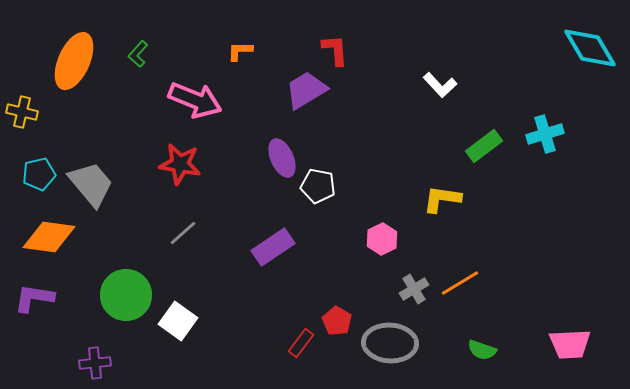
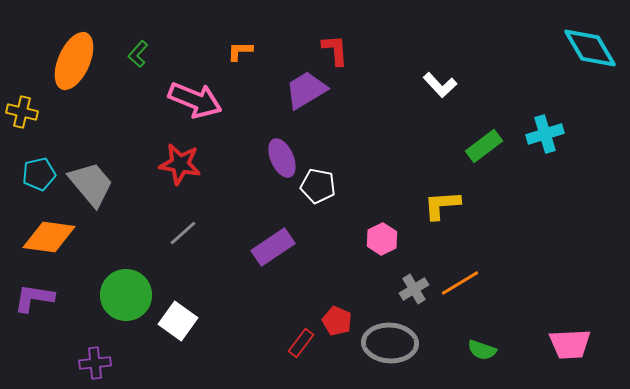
yellow L-shape: moved 6 px down; rotated 12 degrees counterclockwise
red pentagon: rotated 8 degrees counterclockwise
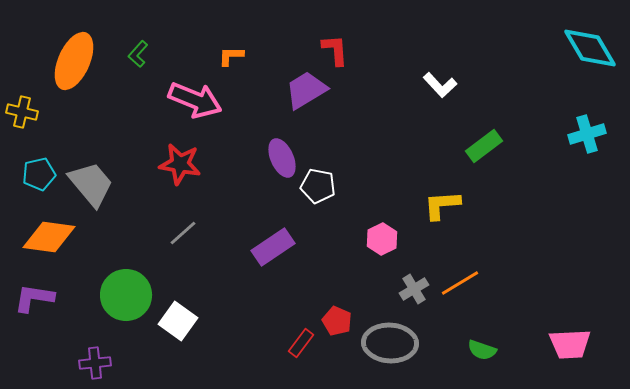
orange L-shape: moved 9 px left, 5 px down
cyan cross: moved 42 px right
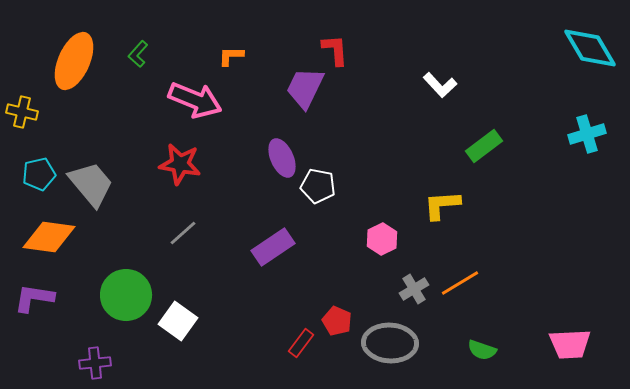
purple trapezoid: moved 1 px left, 2 px up; rotated 33 degrees counterclockwise
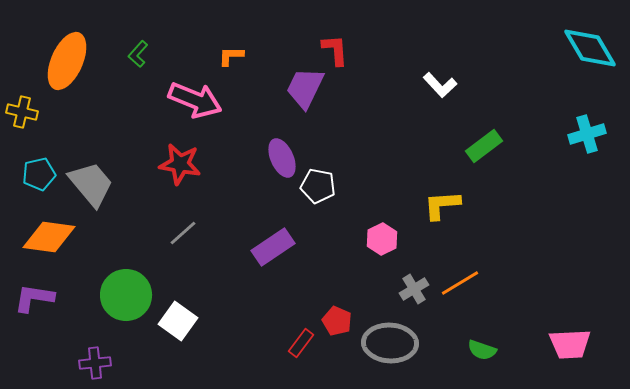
orange ellipse: moved 7 px left
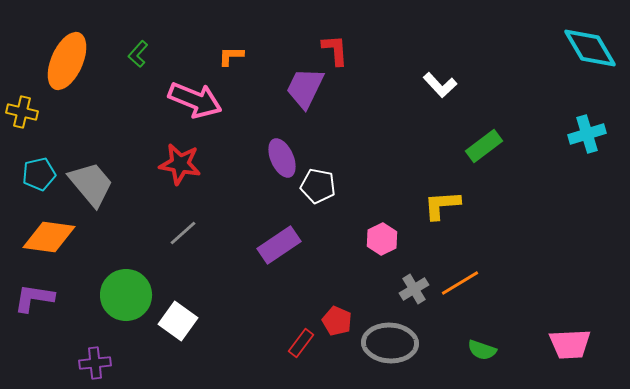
purple rectangle: moved 6 px right, 2 px up
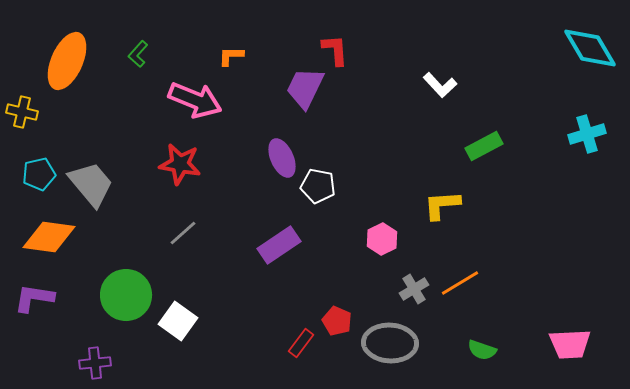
green rectangle: rotated 9 degrees clockwise
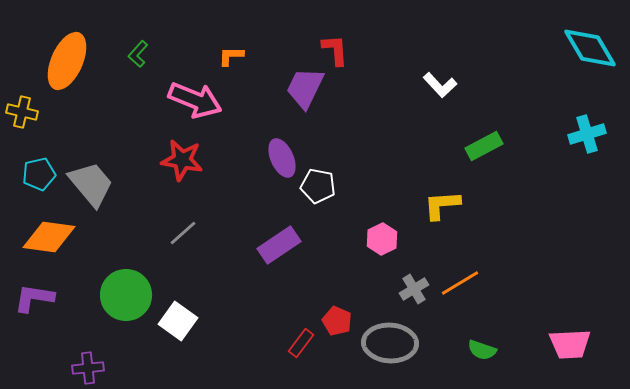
red star: moved 2 px right, 4 px up
purple cross: moved 7 px left, 5 px down
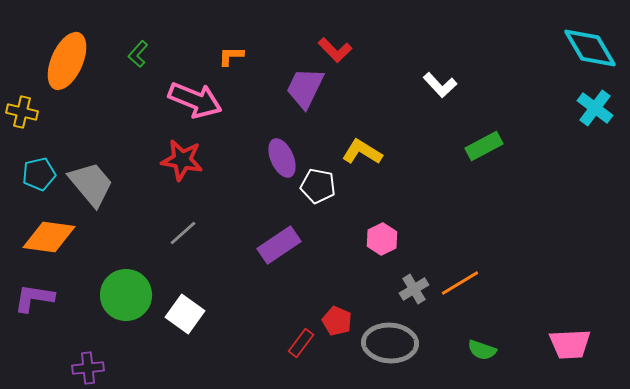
red L-shape: rotated 140 degrees clockwise
cyan cross: moved 8 px right, 26 px up; rotated 36 degrees counterclockwise
yellow L-shape: moved 80 px left, 53 px up; rotated 36 degrees clockwise
white square: moved 7 px right, 7 px up
